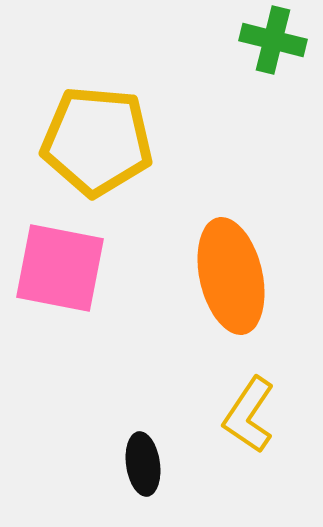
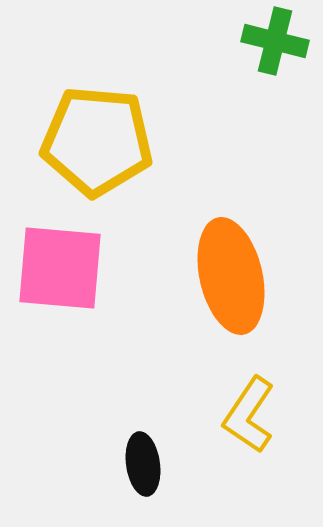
green cross: moved 2 px right, 1 px down
pink square: rotated 6 degrees counterclockwise
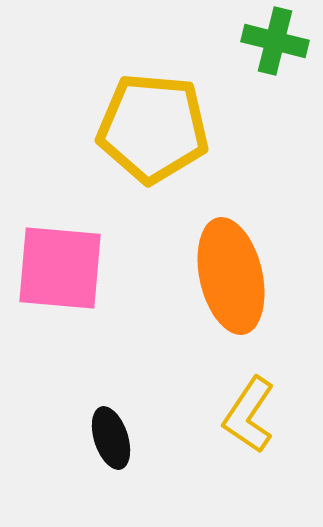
yellow pentagon: moved 56 px right, 13 px up
black ellipse: moved 32 px left, 26 px up; rotated 10 degrees counterclockwise
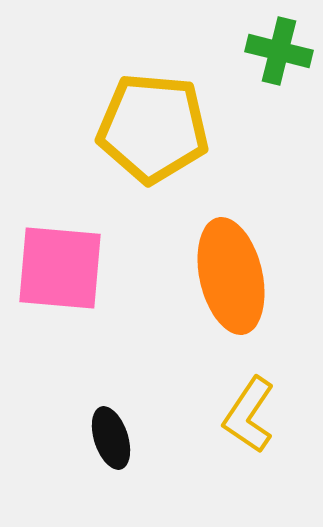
green cross: moved 4 px right, 10 px down
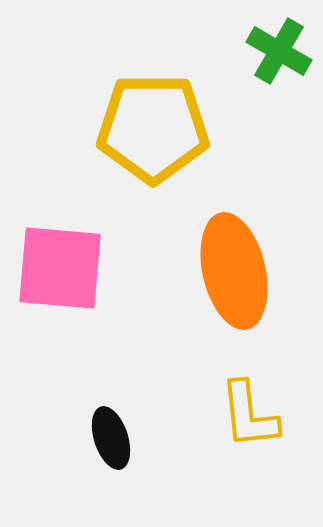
green cross: rotated 16 degrees clockwise
yellow pentagon: rotated 5 degrees counterclockwise
orange ellipse: moved 3 px right, 5 px up
yellow L-shape: rotated 40 degrees counterclockwise
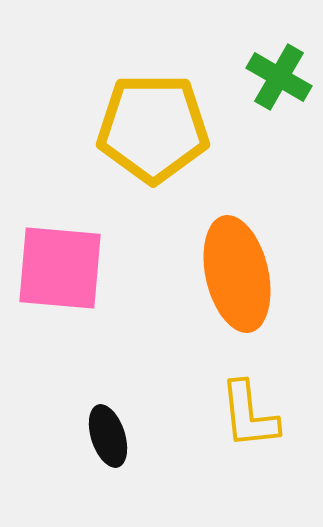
green cross: moved 26 px down
orange ellipse: moved 3 px right, 3 px down
black ellipse: moved 3 px left, 2 px up
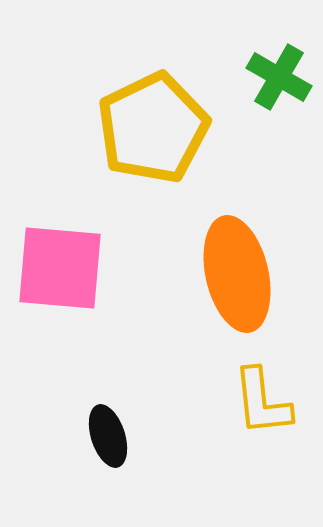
yellow pentagon: rotated 26 degrees counterclockwise
yellow L-shape: moved 13 px right, 13 px up
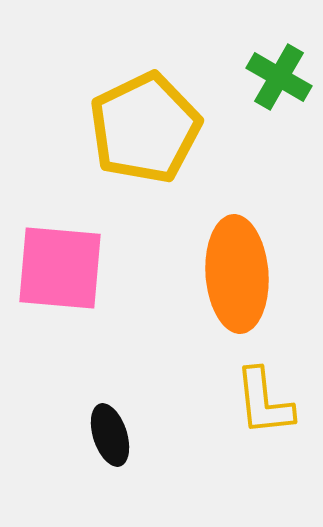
yellow pentagon: moved 8 px left
orange ellipse: rotated 9 degrees clockwise
yellow L-shape: moved 2 px right
black ellipse: moved 2 px right, 1 px up
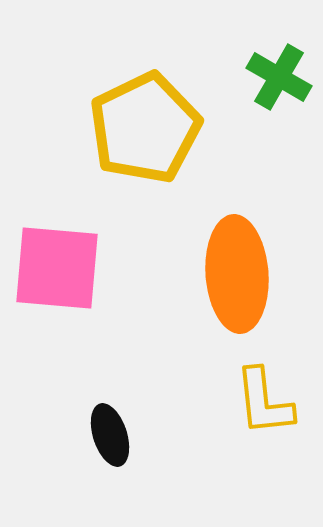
pink square: moved 3 px left
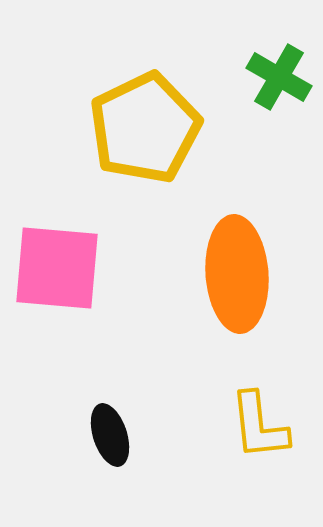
yellow L-shape: moved 5 px left, 24 px down
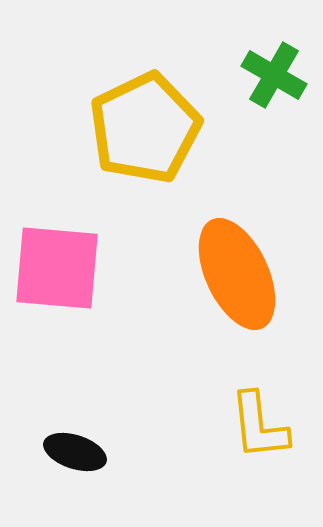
green cross: moved 5 px left, 2 px up
orange ellipse: rotated 21 degrees counterclockwise
black ellipse: moved 35 px left, 17 px down; rotated 54 degrees counterclockwise
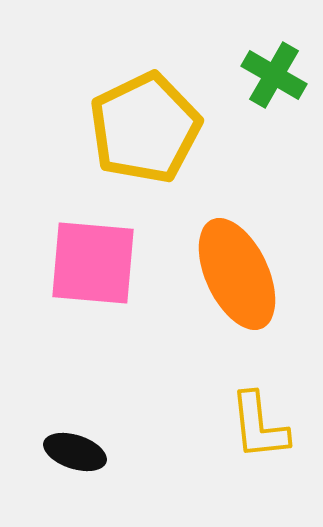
pink square: moved 36 px right, 5 px up
